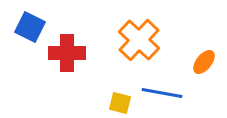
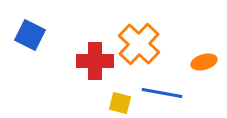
blue square: moved 8 px down
orange cross: moved 4 px down
red cross: moved 28 px right, 8 px down
orange ellipse: rotated 35 degrees clockwise
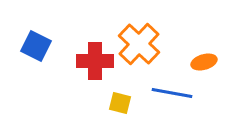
blue square: moved 6 px right, 11 px down
blue line: moved 10 px right
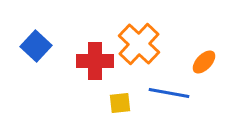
blue square: rotated 16 degrees clockwise
orange ellipse: rotated 30 degrees counterclockwise
blue line: moved 3 px left
yellow square: rotated 20 degrees counterclockwise
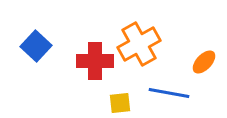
orange cross: rotated 18 degrees clockwise
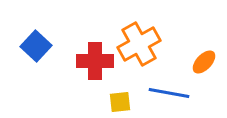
yellow square: moved 1 px up
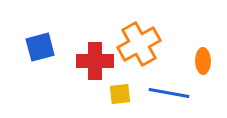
blue square: moved 4 px right, 1 px down; rotated 32 degrees clockwise
orange ellipse: moved 1 px left, 1 px up; rotated 45 degrees counterclockwise
yellow square: moved 8 px up
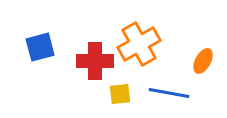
orange ellipse: rotated 30 degrees clockwise
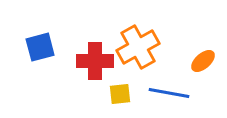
orange cross: moved 1 px left, 3 px down
orange ellipse: rotated 20 degrees clockwise
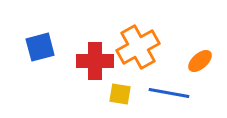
orange ellipse: moved 3 px left
yellow square: rotated 15 degrees clockwise
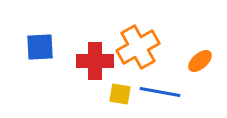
blue square: rotated 12 degrees clockwise
blue line: moved 9 px left, 1 px up
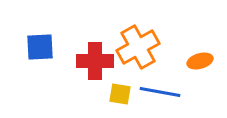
orange ellipse: rotated 25 degrees clockwise
